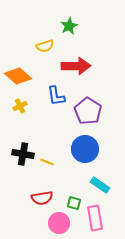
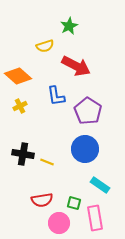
red arrow: rotated 28 degrees clockwise
red semicircle: moved 2 px down
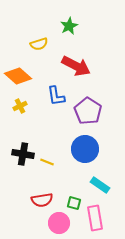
yellow semicircle: moved 6 px left, 2 px up
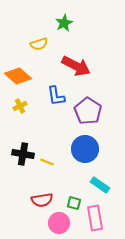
green star: moved 5 px left, 3 px up
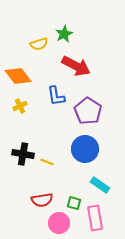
green star: moved 11 px down
orange diamond: rotated 12 degrees clockwise
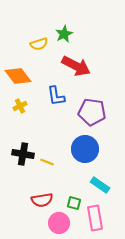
purple pentagon: moved 4 px right, 1 px down; rotated 24 degrees counterclockwise
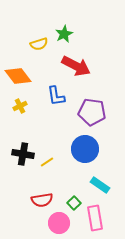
yellow line: rotated 56 degrees counterclockwise
green square: rotated 32 degrees clockwise
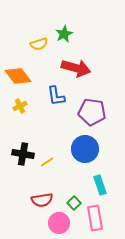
red arrow: moved 2 px down; rotated 12 degrees counterclockwise
cyan rectangle: rotated 36 degrees clockwise
